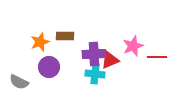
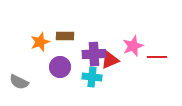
purple circle: moved 11 px right
cyan cross: moved 3 px left, 3 px down
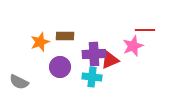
red line: moved 12 px left, 27 px up
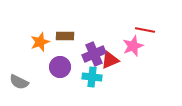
red line: rotated 12 degrees clockwise
purple cross: rotated 20 degrees counterclockwise
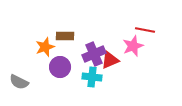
orange star: moved 5 px right, 5 px down
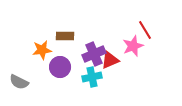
red line: rotated 48 degrees clockwise
orange star: moved 3 px left, 3 px down; rotated 12 degrees clockwise
cyan cross: rotated 18 degrees counterclockwise
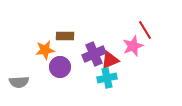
orange star: moved 3 px right
cyan cross: moved 15 px right, 1 px down
gray semicircle: rotated 30 degrees counterclockwise
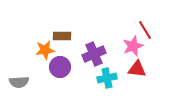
brown rectangle: moved 3 px left
red triangle: moved 27 px right, 9 px down; rotated 30 degrees clockwise
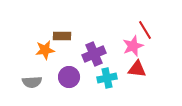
purple circle: moved 9 px right, 10 px down
gray semicircle: moved 13 px right
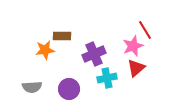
red triangle: moved 1 px left, 1 px up; rotated 48 degrees counterclockwise
purple circle: moved 12 px down
gray semicircle: moved 5 px down
